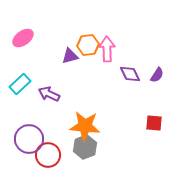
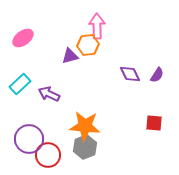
pink arrow: moved 10 px left, 23 px up
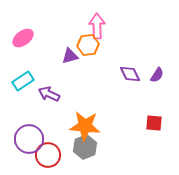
cyan rectangle: moved 3 px right, 3 px up; rotated 10 degrees clockwise
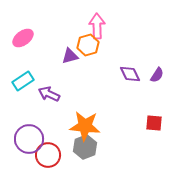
orange hexagon: rotated 10 degrees counterclockwise
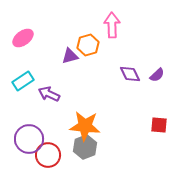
pink arrow: moved 15 px right, 1 px up
purple semicircle: rotated 14 degrees clockwise
red square: moved 5 px right, 2 px down
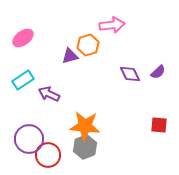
pink arrow: rotated 85 degrees clockwise
purple semicircle: moved 1 px right, 3 px up
cyan rectangle: moved 1 px up
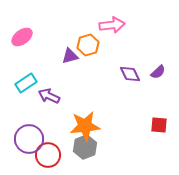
pink ellipse: moved 1 px left, 1 px up
cyan rectangle: moved 3 px right, 3 px down
purple arrow: moved 2 px down
orange star: rotated 12 degrees counterclockwise
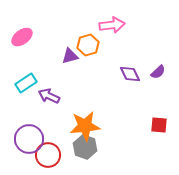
gray hexagon: rotated 20 degrees counterclockwise
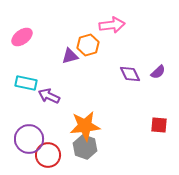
cyan rectangle: rotated 45 degrees clockwise
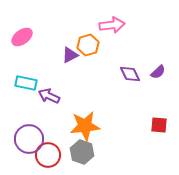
purple triangle: moved 1 px up; rotated 12 degrees counterclockwise
gray hexagon: moved 3 px left, 5 px down
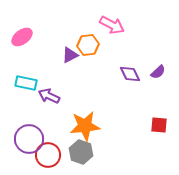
pink arrow: rotated 35 degrees clockwise
orange hexagon: rotated 10 degrees clockwise
gray hexagon: moved 1 px left
